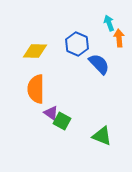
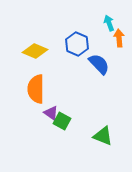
yellow diamond: rotated 20 degrees clockwise
green triangle: moved 1 px right
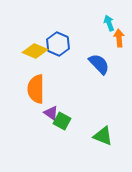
blue hexagon: moved 19 px left
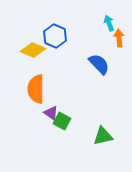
blue hexagon: moved 3 px left, 8 px up
yellow diamond: moved 2 px left, 1 px up
green triangle: rotated 35 degrees counterclockwise
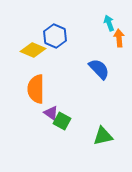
blue semicircle: moved 5 px down
